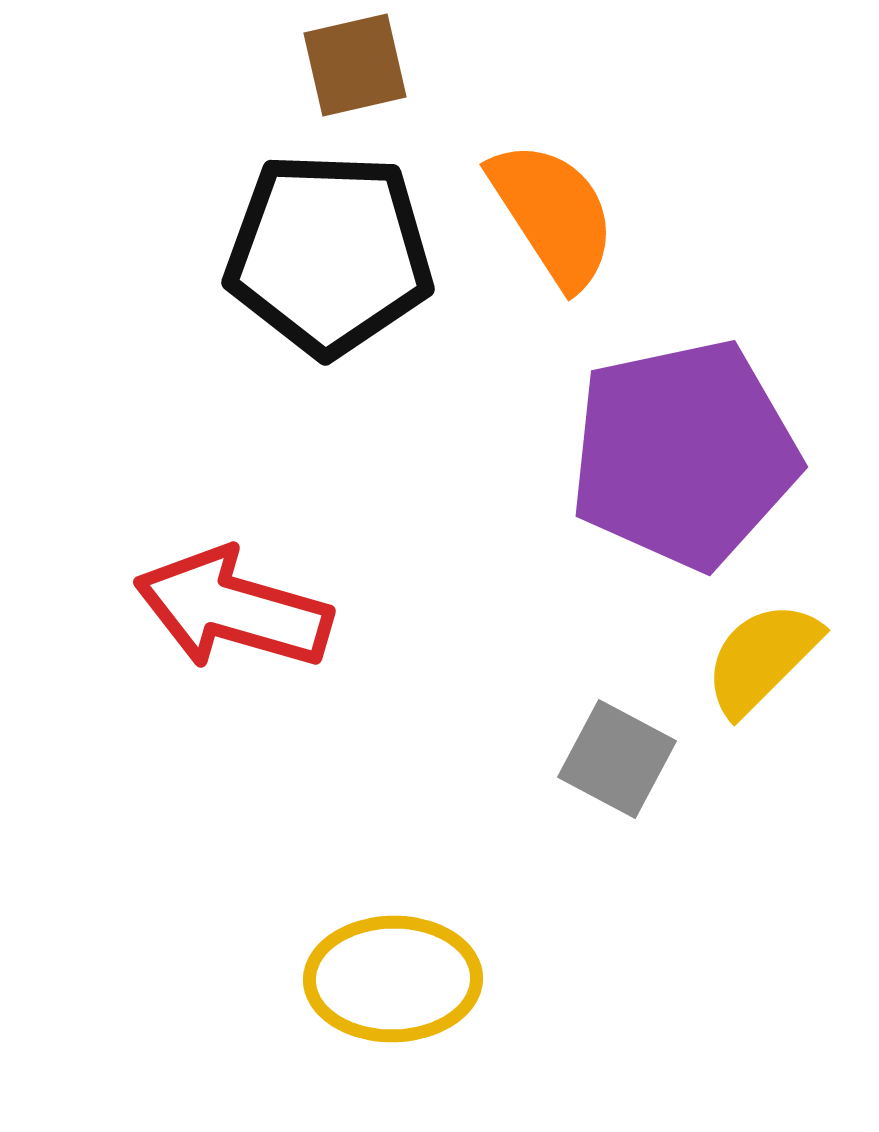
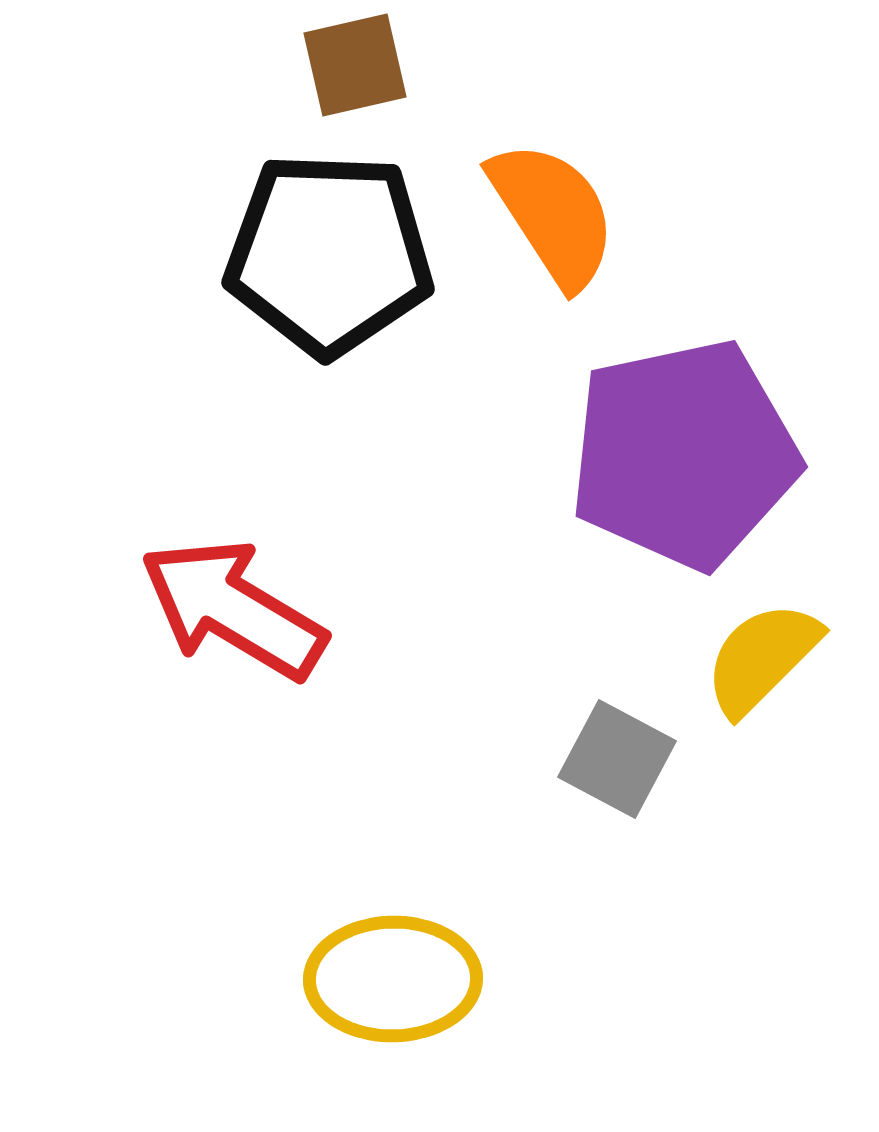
red arrow: rotated 15 degrees clockwise
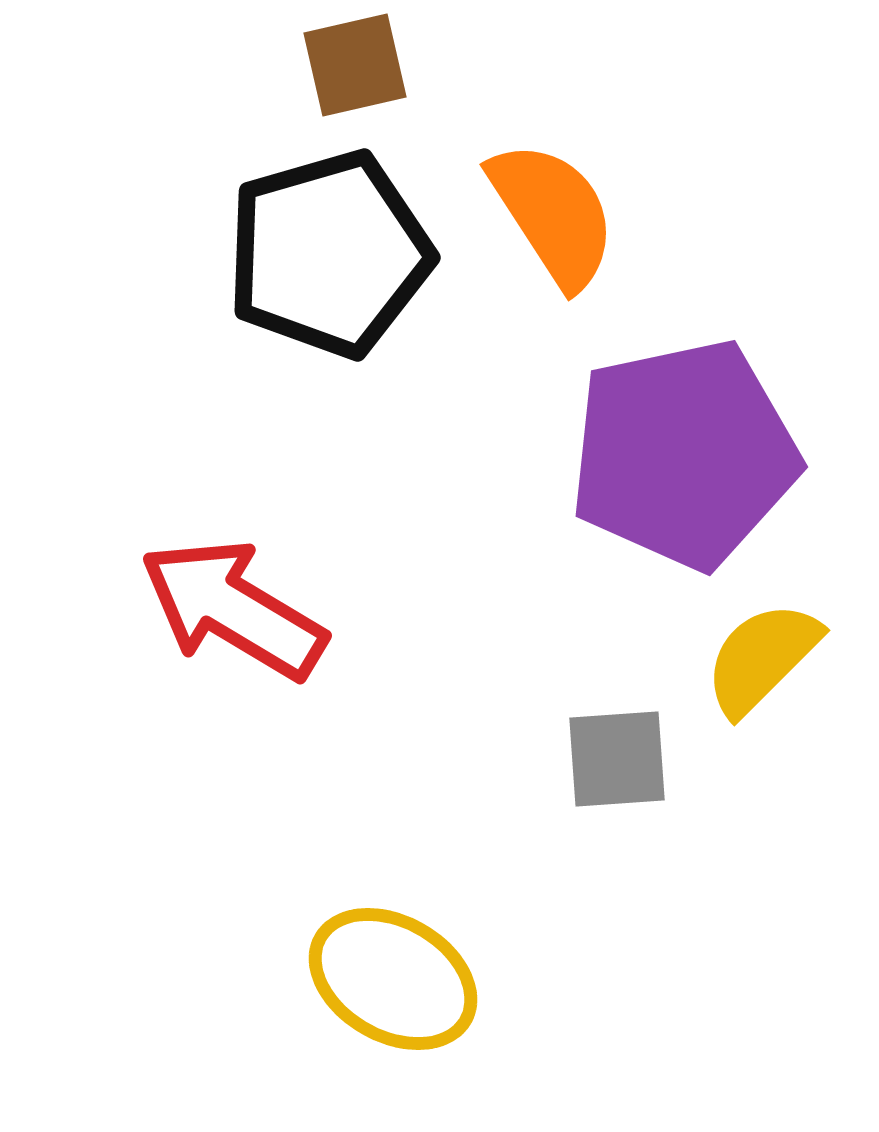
black pentagon: rotated 18 degrees counterclockwise
gray square: rotated 32 degrees counterclockwise
yellow ellipse: rotated 31 degrees clockwise
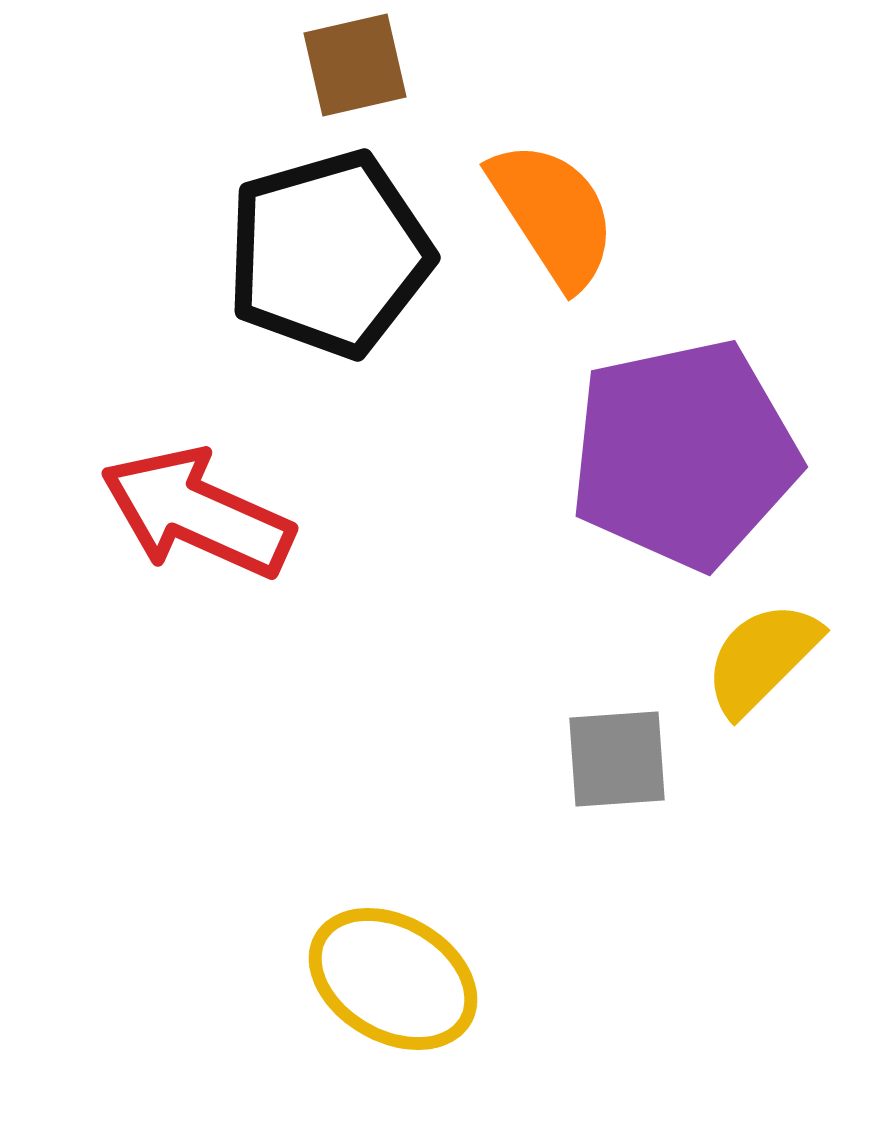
red arrow: moved 36 px left, 96 px up; rotated 7 degrees counterclockwise
